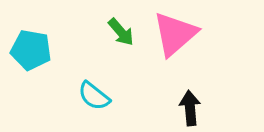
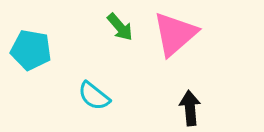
green arrow: moved 1 px left, 5 px up
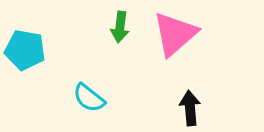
green arrow: rotated 48 degrees clockwise
cyan pentagon: moved 6 px left
cyan semicircle: moved 5 px left, 2 px down
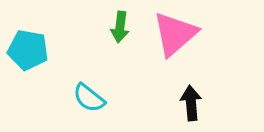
cyan pentagon: moved 3 px right
black arrow: moved 1 px right, 5 px up
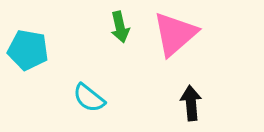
green arrow: rotated 20 degrees counterclockwise
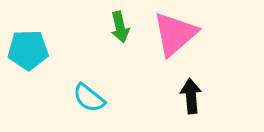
cyan pentagon: rotated 12 degrees counterclockwise
black arrow: moved 7 px up
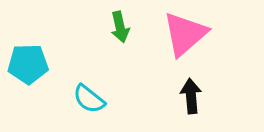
pink triangle: moved 10 px right
cyan pentagon: moved 14 px down
cyan semicircle: moved 1 px down
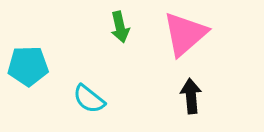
cyan pentagon: moved 2 px down
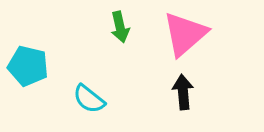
cyan pentagon: rotated 15 degrees clockwise
black arrow: moved 8 px left, 4 px up
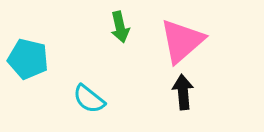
pink triangle: moved 3 px left, 7 px down
cyan pentagon: moved 7 px up
